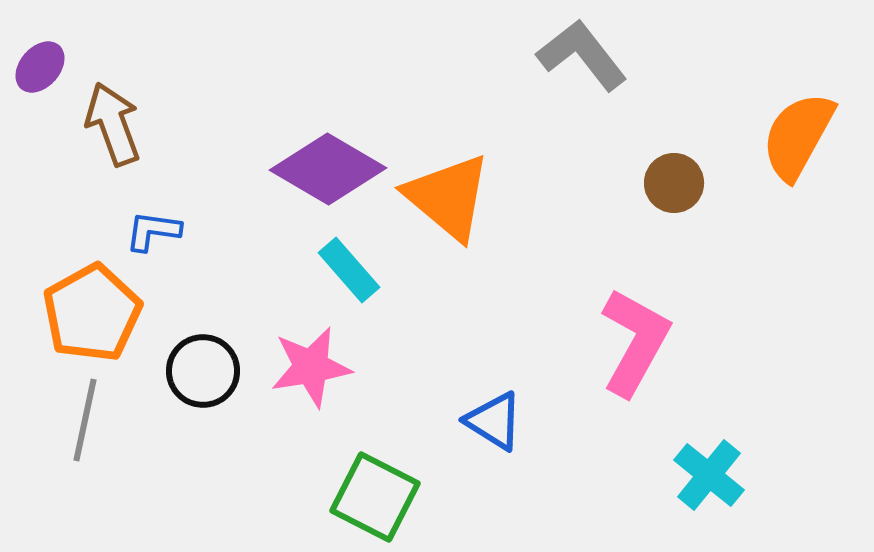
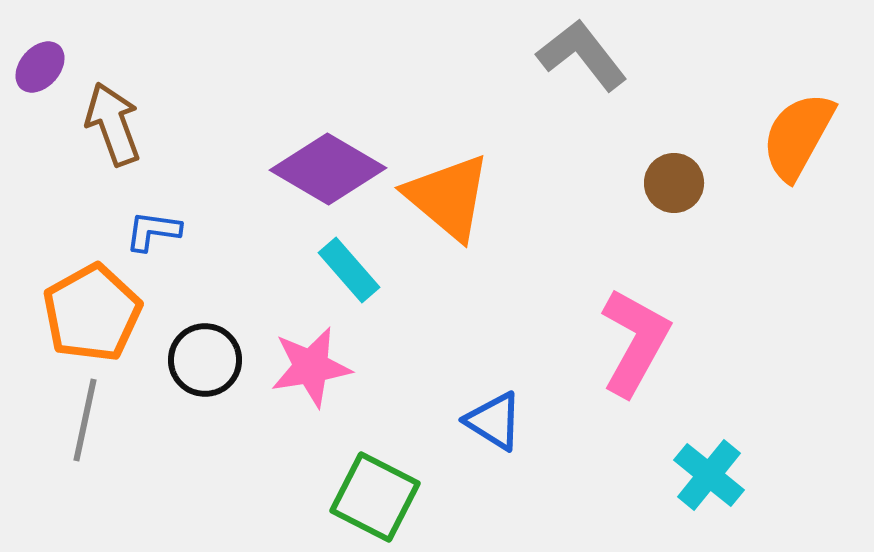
black circle: moved 2 px right, 11 px up
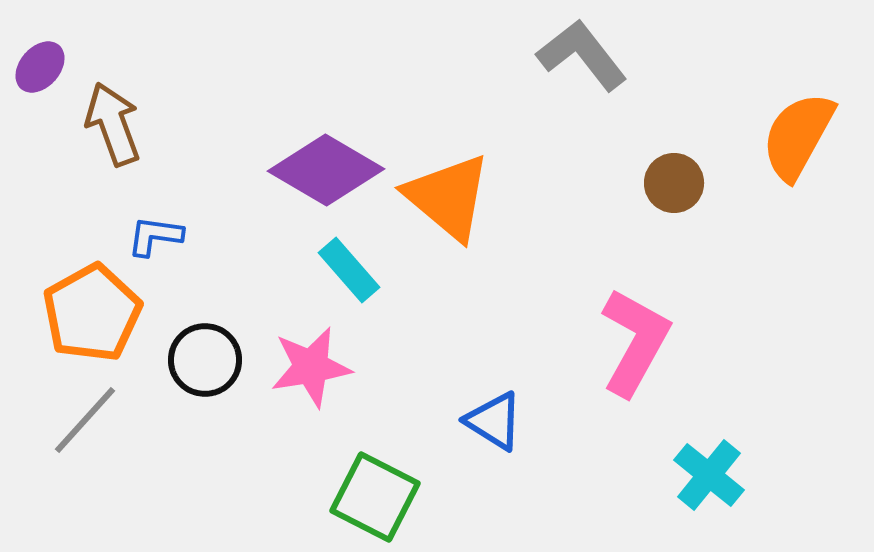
purple diamond: moved 2 px left, 1 px down
blue L-shape: moved 2 px right, 5 px down
gray line: rotated 30 degrees clockwise
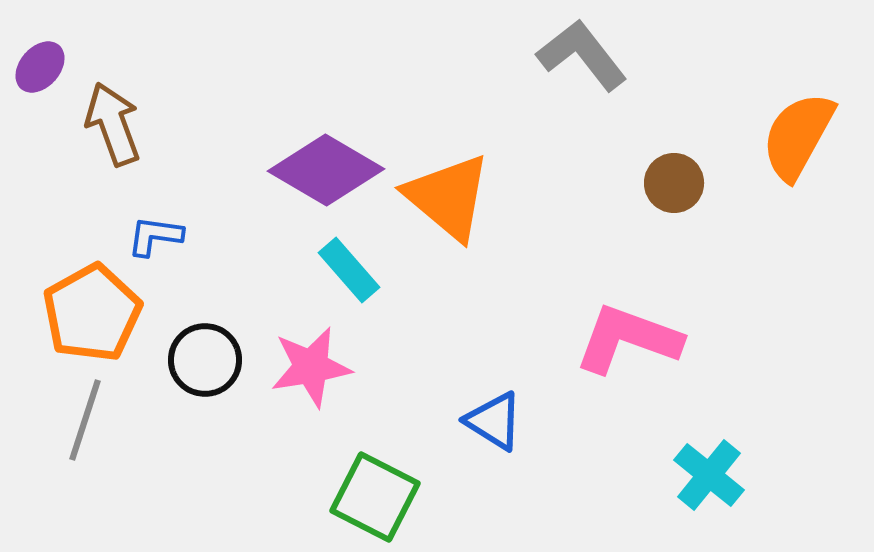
pink L-shape: moved 7 px left, 3 px up; rotated 99 degrees counterclockwise
gray line: rotated 24 degrees counterclockwise
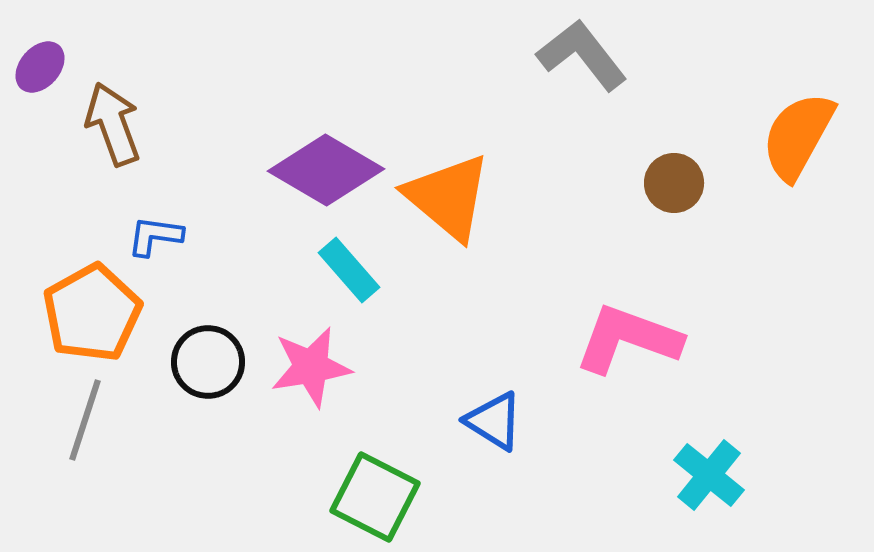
black circle: moved 3 px right, 2 px down
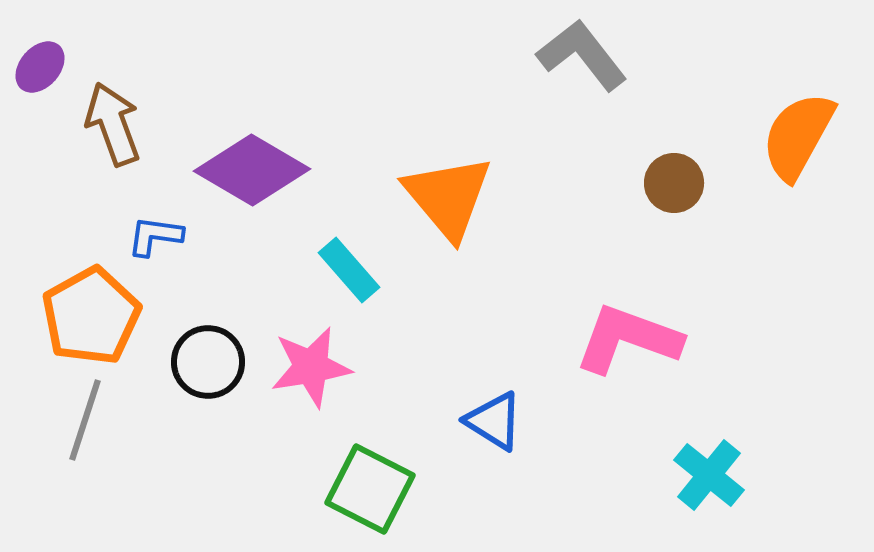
purple diamond: moved 74 px left
orange triangle: rotated 10 degrees clockwise
orange pentagon: moved 1 px left, 3 px down
green square: moved 5 px left, 8 px up
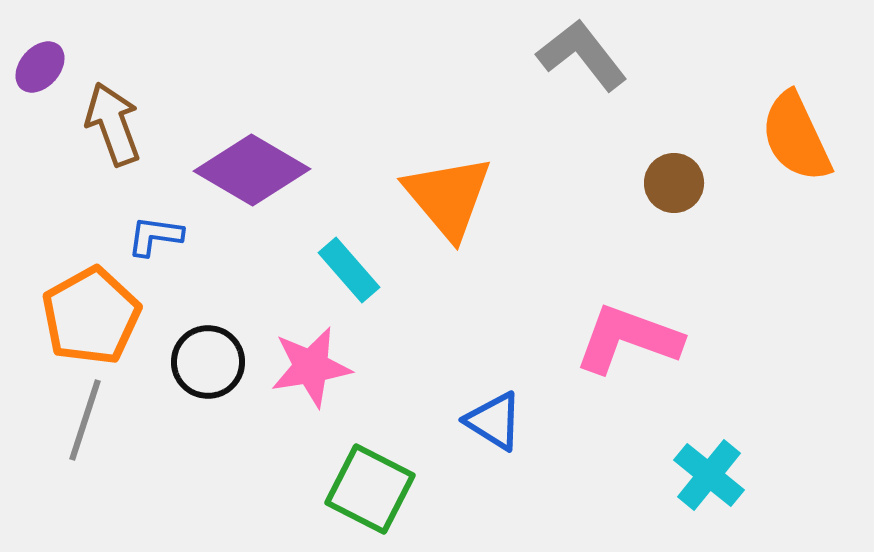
orange semicircle: moved 2 px left, 1 px down; rotated 54 degrees counterclockwise
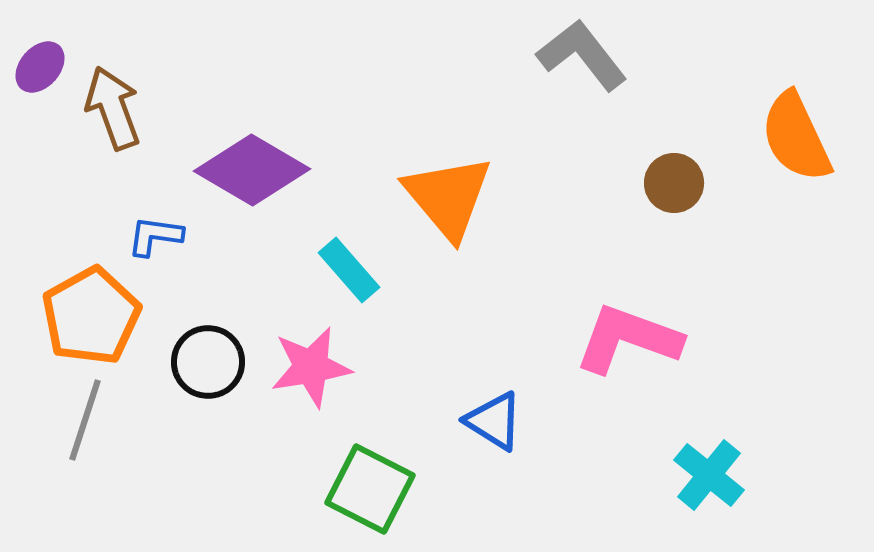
brown arrow: moved 16 px up
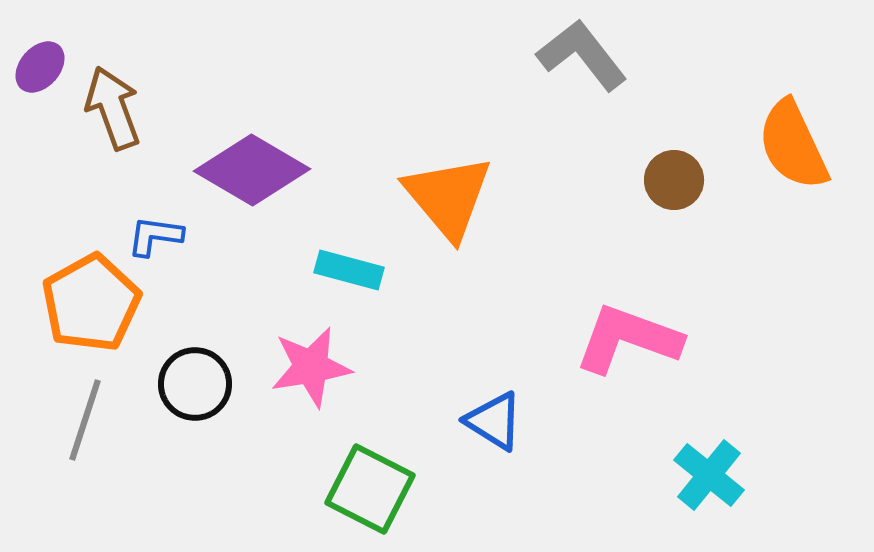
orange semicircle: moved 3 px left, 8 px down
brown circle: moved 3 px up
cyan rectangle: rotated 34 degrees counterclockwise
orange pentagon: moved 13 px up
black circle: moved 13 px left, 22 px down
